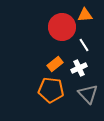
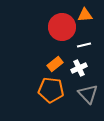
white line: rotated 72 degrees counterclockwise
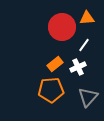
orange triangle: moved 2 px right, 3 px down
white line: rotated 40 degrees counterclockwise
white cross: moved 1 px left, 1 px up
orange pentagon: rotated 10 degrees counterclockwise
gray triangle: moved 3 px down; rotated 25 degrees clockwise
